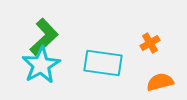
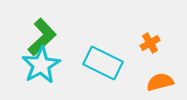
green L-shape: moved 2 px left
cyan rectangle: rotated 18 degrees clockwise
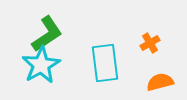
green L-shape: moved 5 px right, 3 px up; rotated 9 degrees clockwise
cyan rectangle: moved 2 px right; rotated 57 degrees clockwise
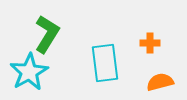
green L-shape: rotated 24 degrees counterclockwise
orange cross: rotated 30 degrees clockwise
cyan star: moved 12 px left, 7 px down
